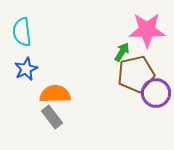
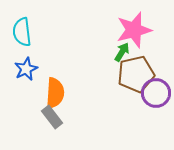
pink star: moved 13 px left; rotated 15 degrees counterclockwise
orange semicircle: moved 1 px up; rotated 96 degrees clockwise
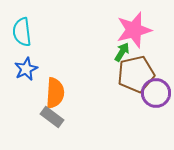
gray rectangle: rotated 15 degrees counterclockwise
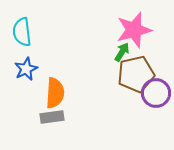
gray rectangle: rotated 45 degrees counterclockwise
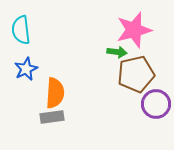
cyan semicircle: moved 1 px left, 2 px up
green arrow: moved 5 px left; rotated 66 degrees clockwise
purple circle: moved 11 px down
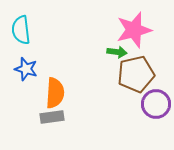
blue star: rotated 30 degrees counterclockwise
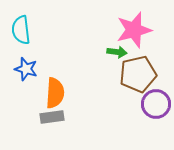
brown pentagon: moved 2 px right
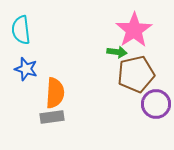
pink star: rotated 18 degrees counterclockwise
brown pentagon: moved 2 px left
